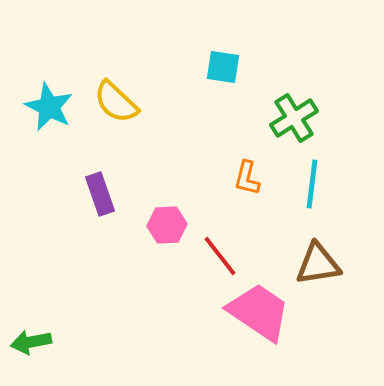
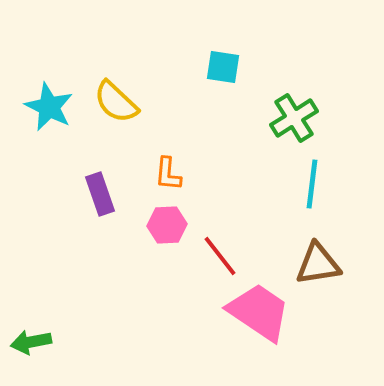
orange L-shape: moved 79 px left, 4 px up; rotated 9 degrees counterclockwise
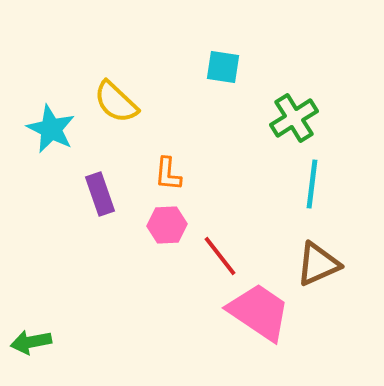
cyan star: moved 2 px right, 22 px down
brown triangle: rotated 15 degrees counterclockwise
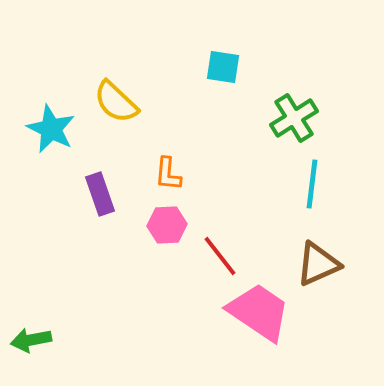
green arrow: moved 2 px up
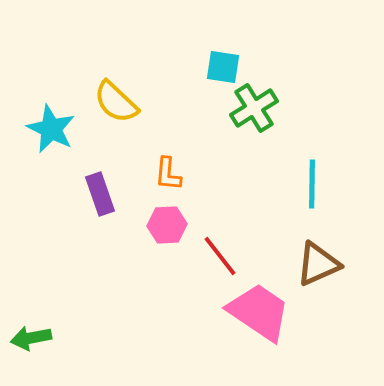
green cross: moved 40 px left, 10 px up
cyan line: rotated 6 degrees counterclockwise
green arrow: moved 2 px up
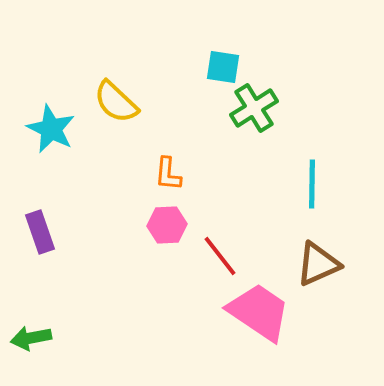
purple rectangle: moved 60 px left, 38 px down
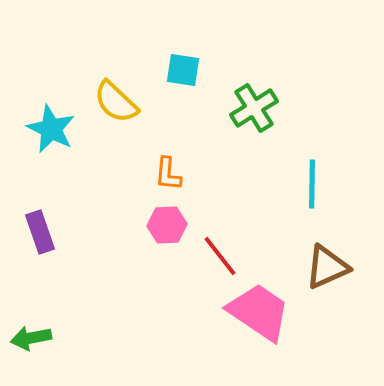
cyan square: moved 40 px left, 3 px down
brown triangle: moved 9 px right, 3 px down
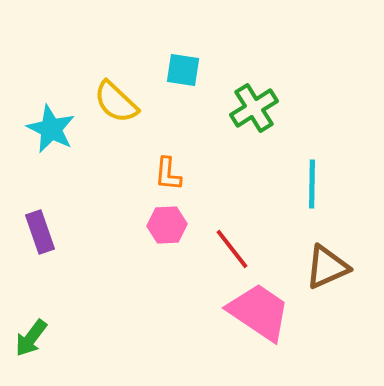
red line: moved 12 px right, 7 px up
green arrow: rotated 42 degrees counterclockwise
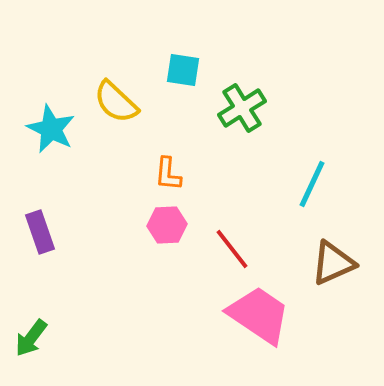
green cross: moved 12 px left
cyan line: rotated 24 degrees clockwise
brown triangle: moved 6 px right, 4 px up
pink trapezoid: moved 3 px down
